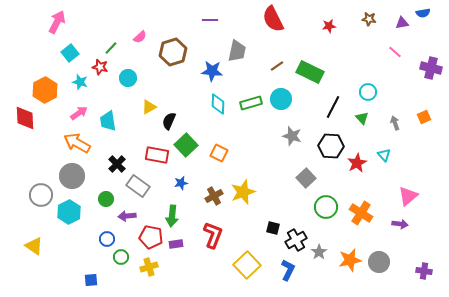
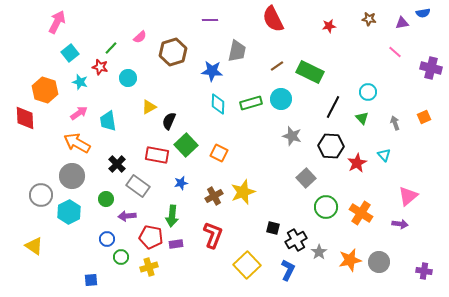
orange hexagon at (45, 90): rotated 15 degrees counterclockwise
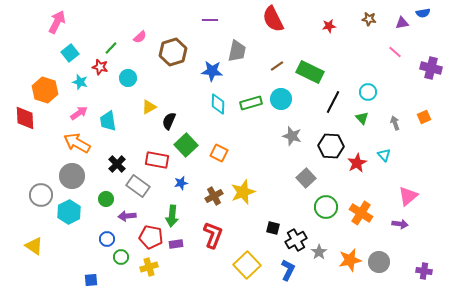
black line at (333, 107): moved 5 px up
red rectangle at (157, 155): moved 5 px down
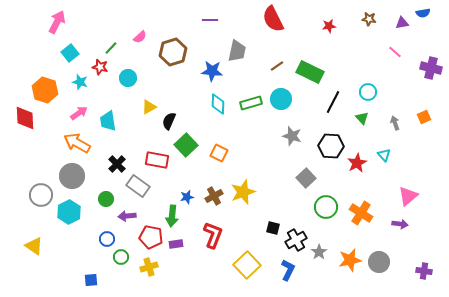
blue star at (181, 183): moved 6 px right, 14 px down
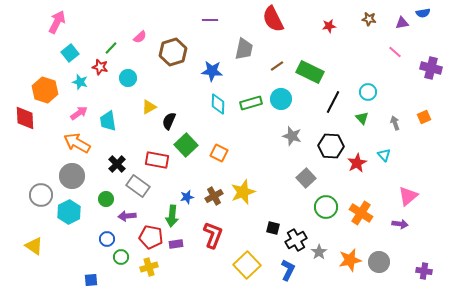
gray trapezoid at (237, 51): moved 7 px right, 2 px up
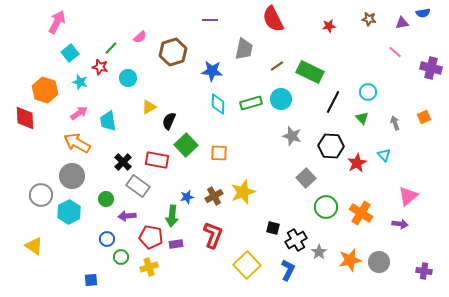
orange square at (219, 153): rotated 24 degrees counterclockwise
black cross at (117, 164): moved 6 px right, 2 px up
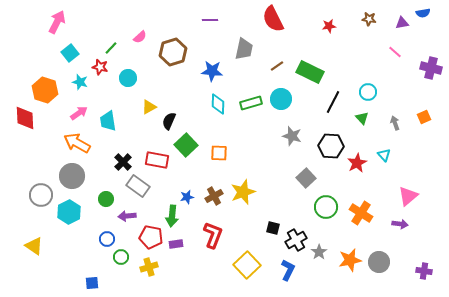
blue square at (91, 280): moved 1 px right, 3 px down
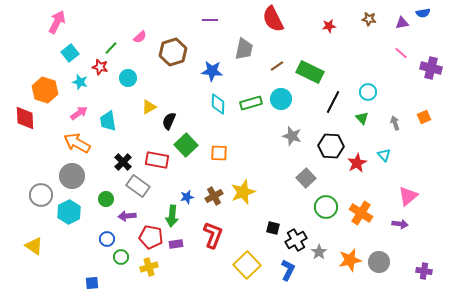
pink line at (395, 52): moved 6 px right, 1 px down
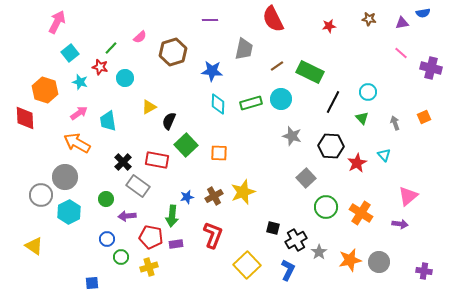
cyan circle at (128, 78): moved 3 px left
gray circle at (72, 176): moved 7 px left, 1 px down
